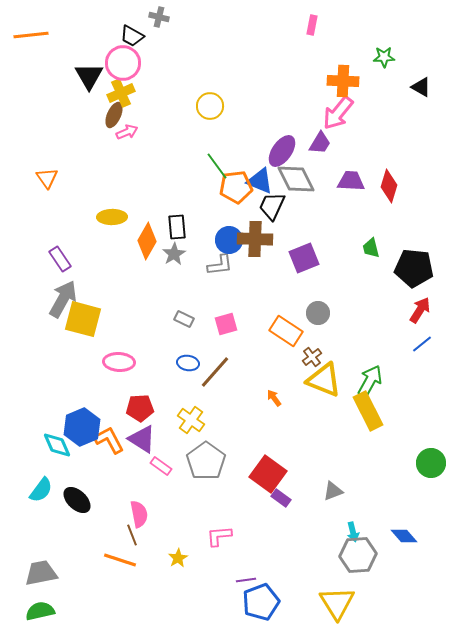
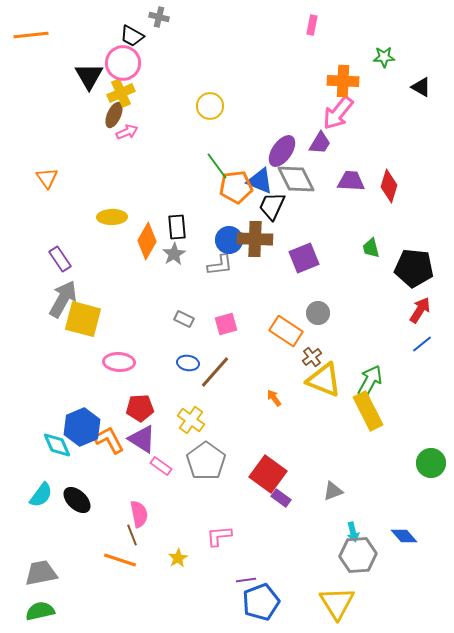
cyan semicircle at (41, 490): moved 5 px down
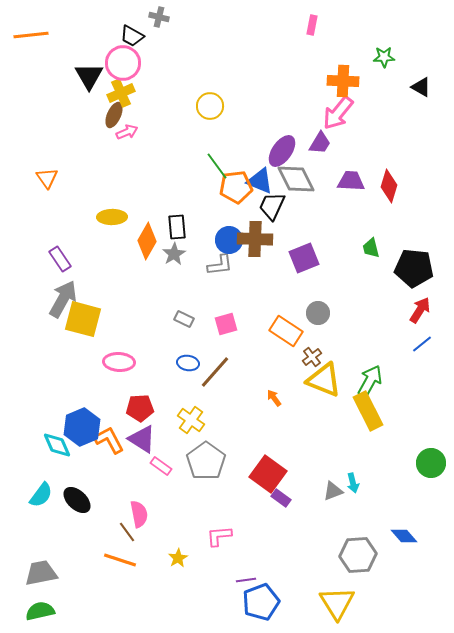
cyan arrow at (353, 532): moved 49 px up
brown line at (132, 535): moved 5 px left, 3 px up; rotated 15 degrees counterclockwise
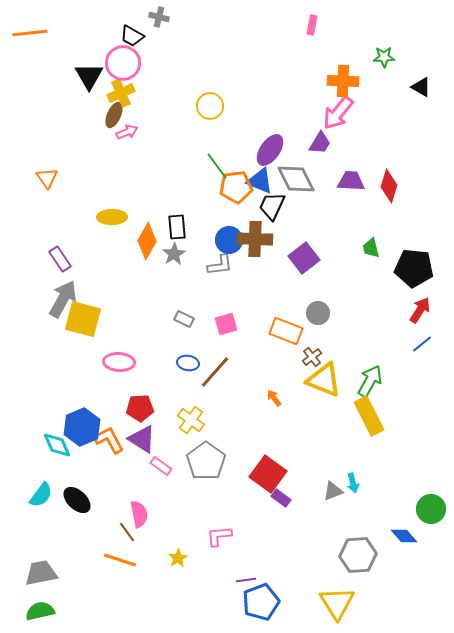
orange line at (31, 35): moved 1 px left, 2 px up
purple ellipse at (282, 151): moved 12 px left, 1 px up
purple square at (304, 258): rotated 16 degrees counterclockwise
orange rectangle at (286, 331): rotated 12 degrees counterclockwise
yellow rectangle at (368, 411): moved 1 px right, 5 px down
green circle at (431, 463): moved 46 px down
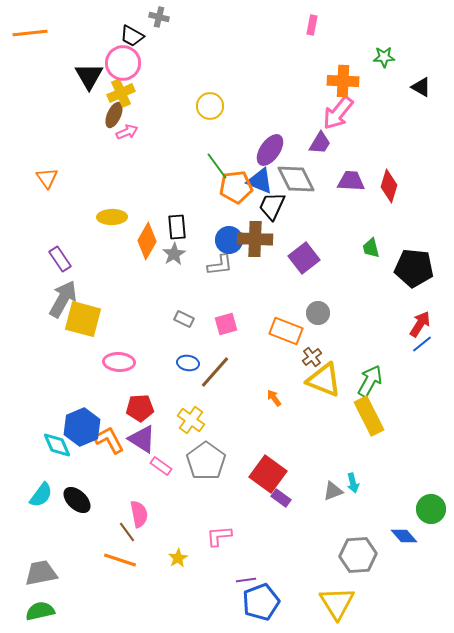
red arrow at (420, 310): moved 14 px down
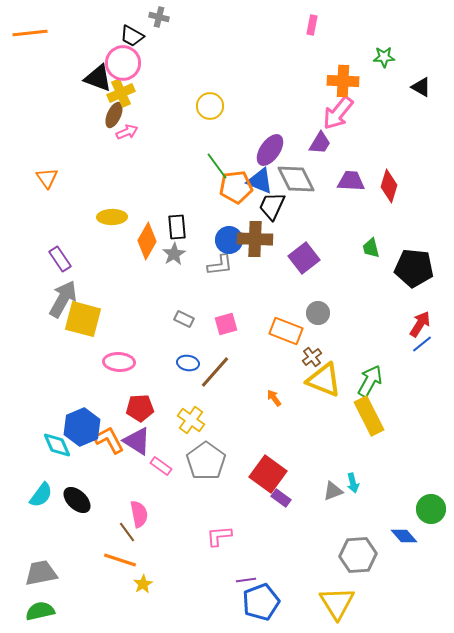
black triangle at (89, 76): moved 9 px right, 2 px down; rotated 40 degrees counterclockwise
purple triangle at (142, 439): moved 5 px left, 2 px down
yellow star at (178, 558): moved 35 px left, 26 px down
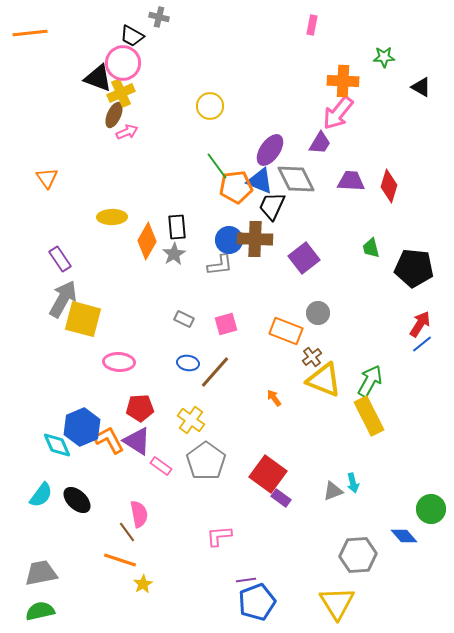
blue pentagon at (261, 602): moved 4 px left
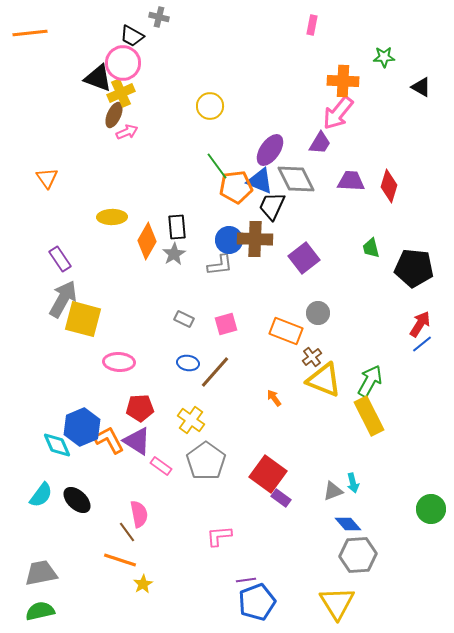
blue diamond at (404, 536): moved 56 px left, 12 px up
